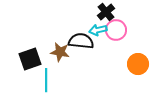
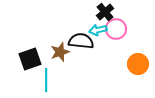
black cross: moved 1 px left
pink circle: moved 1 px up
brown star: rotated 30 degrees counterclockwise
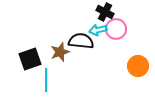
black cross: rotated 24 degrees counterclockwise
orange circle: moved 2 px down
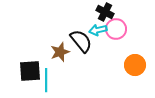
black semicircle: rotated 45 degrees clockwise
black square: moved 12 px down; rotated 15 degrees clockwise
orange circle: moved 3 px left, 1 px up
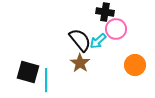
black cross: rotated 18 degrees counterclockwise
cyan arrow: moved 11 px down; rotated 30 degrees counterclockwise
black semicircle: moved 1 px left, 1 px up
brown star: moved 20 px right, 11 px down; rotated 18 degrees counterclockwise
black square: moved 2 px left, 1 px down; rotated 20 degrees clockwise
